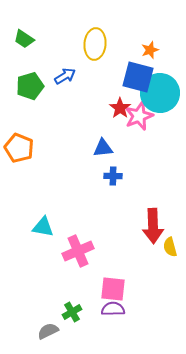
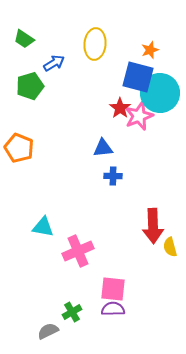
blue arrow: moved 11 px left, 13 px up
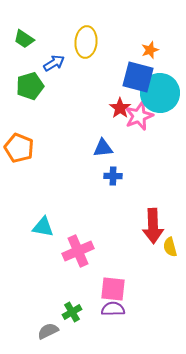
yellow ellipse: moved 9 px left, 2 px up
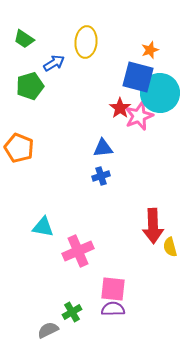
blue cross: moved 12 px left; rotated 18 degrees counterclockwise
gray semicircle: moved 1 px up
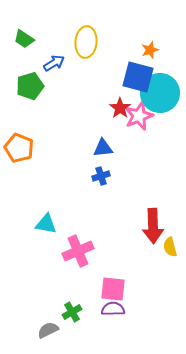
cyan triangle: moved 3 px right, 3 px up
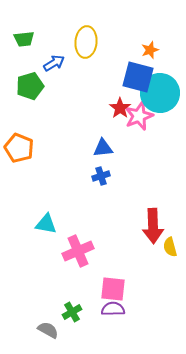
green trapezoid: rotated 40 degrees counterclockwise
gray semicircle: rotated 55 degrees clockwise
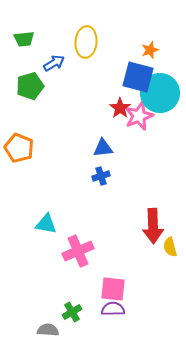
gray semicircle: rotated 25 degrees counterclockwise
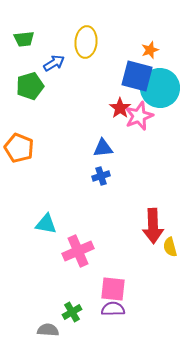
blue square: moved 1 px left, 1 px up
cyan circle: moved 5 px up
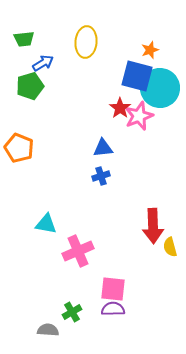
blue arrow: moved 11 px left
